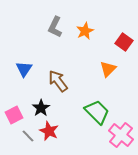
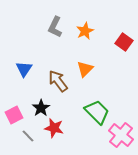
orange triangle: moved 23 px left
red star: moved 5 px right, 3 px up; rotated 12 degrees counterclockwise
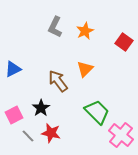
blue triangle: moved 11 px left; rotated 30 degrees clockwise
red star: moved 3 px left, 5 px down
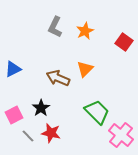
brown arrow: moved 3 px up; rotated 30 degrees counterclockwise
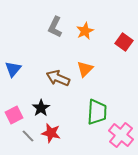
blue triangle: rotated 24 degrees counterclockwise
green trapezoid: rotated 48 degrees clockwise
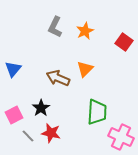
pink cross: moved 2 px down; rotated 15 degrees counterclockwise
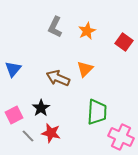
orange star: moved 2 px right
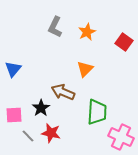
orange star: moved 1 px down
brown arrow: moved 5 px right, 14 px down
pink square: rotated 24 degrees clockwise
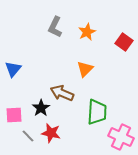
brown arrow: moved 1 px left, 1 px down
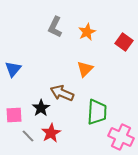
red star: rotated 30 degrees clockwise
